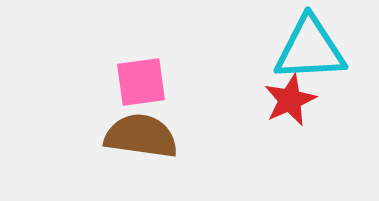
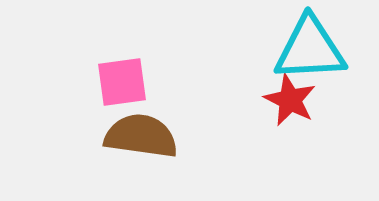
pink square: moved 19 px left
red star: rotated 22 degrees counterclockwise
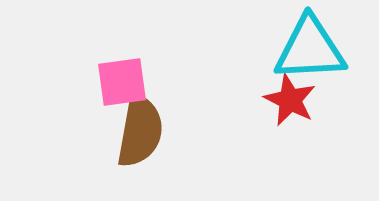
brown semicircle: moved 1 px left, 5 px up; rotated 92 degrees clockwise
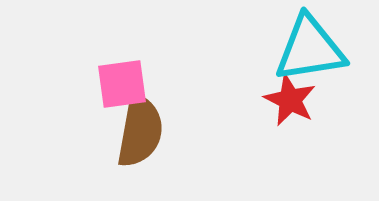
cyan triangle: rotated 6 degrees counterclockwise
pink square: moved 2 px down
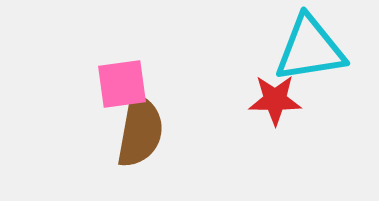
red star: moved 15 px left; rotated 26 degrees counterclockwise
